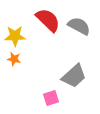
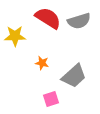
red semicircle: moved 2 px up; rotated 12 degrees counterclockwise
gray semicircle: moved 5 px up; rotated 135 degrees clockwise
orange star: moved 28 px right, 4 px down
pink square: moved 1 px down
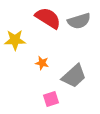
yellow star: moved 4 px down
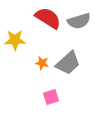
gray trapezoid: moved 6 px left, 13 px up
pink square: moved 2 px up
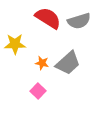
yellow star: moved 4 px down
pink square: moved 13 px left, 6 px up; rotated 28 degrees counterclockwise
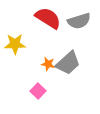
orange star: moved 6 px right, 1 px down
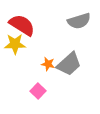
red semicircle: moved 26 px left, 7 px down
gray trapezoid: moved 1 px right, 1 px down
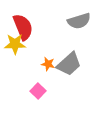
red semicircle: moved 1 px right, 2 px down; rotated 36 degrees clockwise
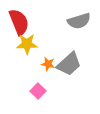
red semicircle: moved 4 px left, 5 px up
yellow star: moved 12 px right
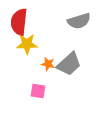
red semicircle: rotated 152 degrees counterclockwise
pink square: rotated 35 degrees counterclockwise
